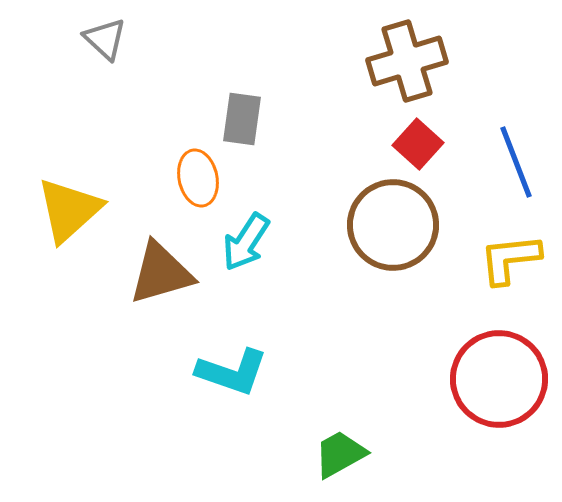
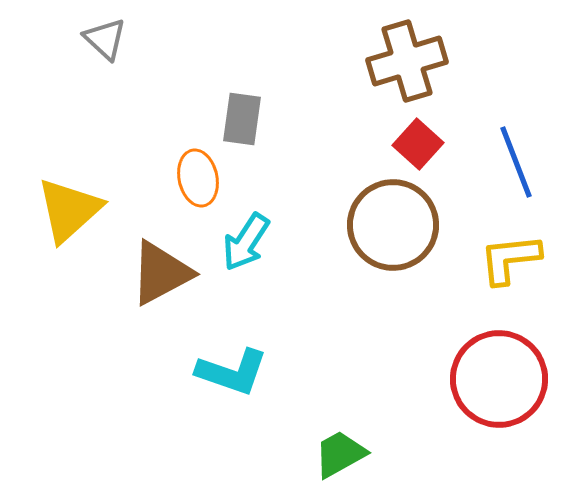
brown triangle: rotated 12 degrees counterclockwise
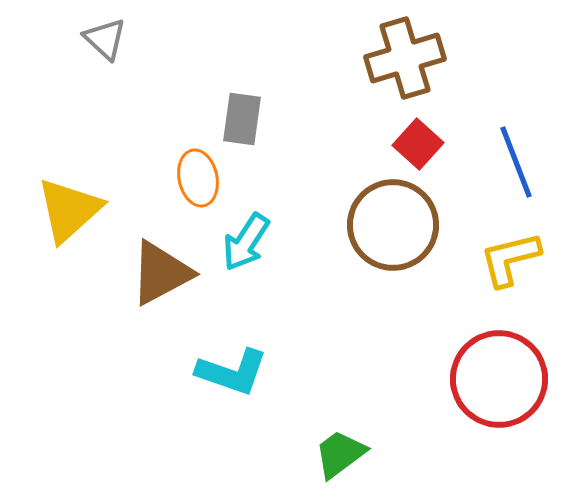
brown cross: moved 2 px left, 3 px up
yellow L-shape: rotated 8 degrees counterclockwise
green trapezoid: rotated 8 degrees counterclockwise
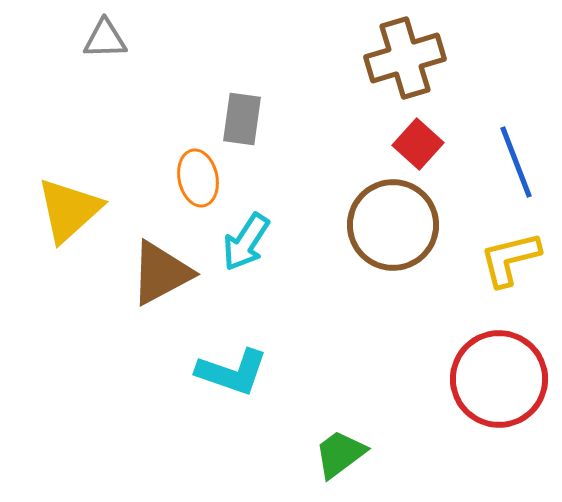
gray triangle: rotated 45 degrees counterclockwise
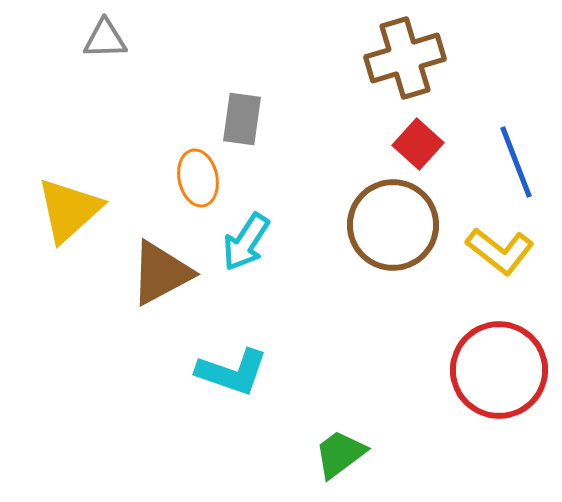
yellow L-shape: moved 10 px left, 8 px up; rotated 128 degrees counterclockwise
red circle: moved 9 px up
